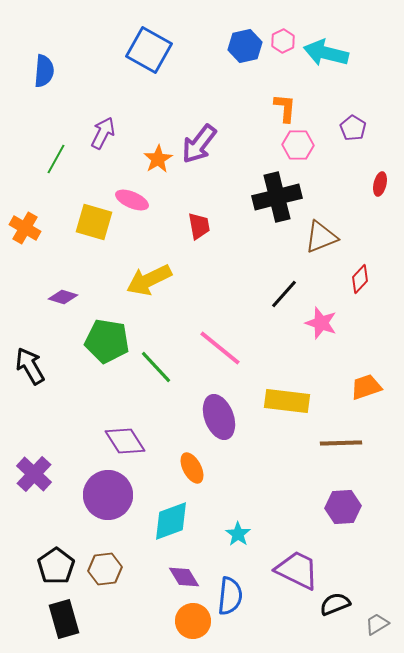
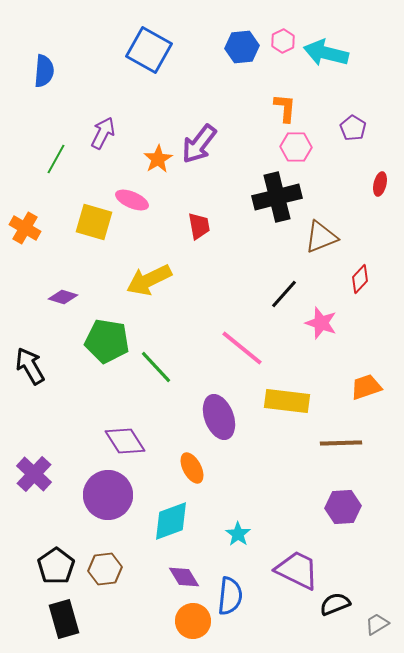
blue hexagon at (245, 46): moved 3 px left, 1 px down; rotated 8 degrees clockwise
pink hexagon at (298, 145): moved 2 px left, 2 px down
pink line at (220, 348): moved 22 px right
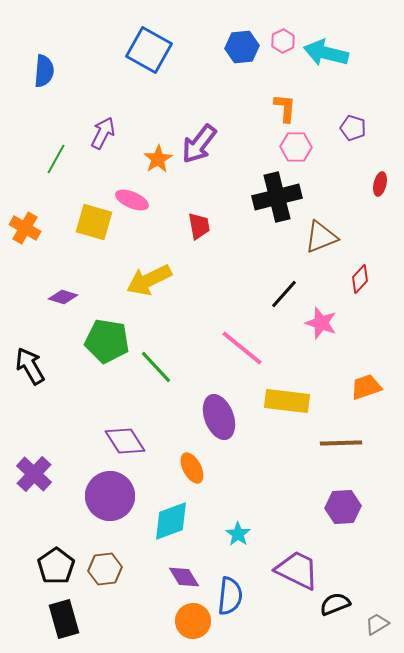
purple pentagon at (353, 128): rotated 15 degrees counterclockwise
purple circle at (108, 495): moved 2 px right, 1 px down
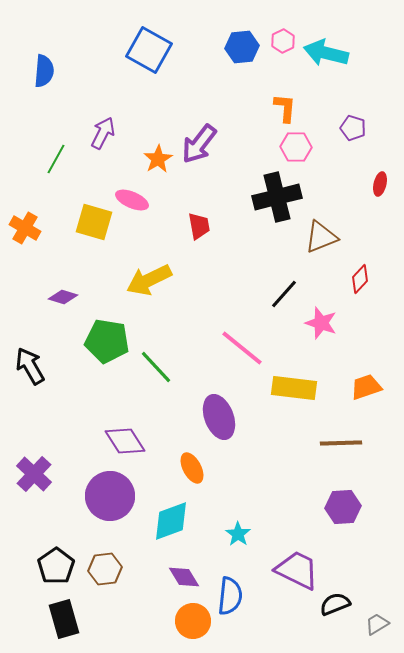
yellow rectangle at (287, 401): moved 7 px right, 13 px up
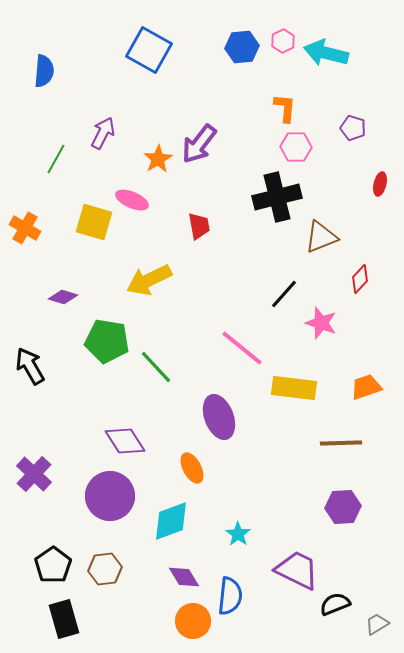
black pentagon at (56, 566): moved 3 px left, 1 px up
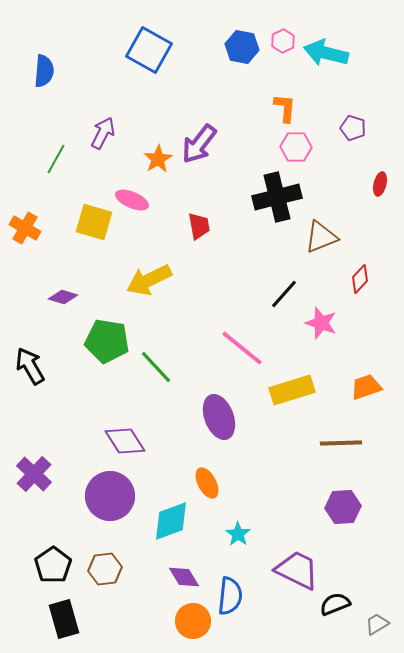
blue hexagon at (242, 47): rotated 16 degrees clockwise
yellow rectangle at (294, 388): moved 2 px left, 2 px down; rotated 24 degrees counterclockwise
orange ellipse at (192, 468): moved 15 px right, 15 px down
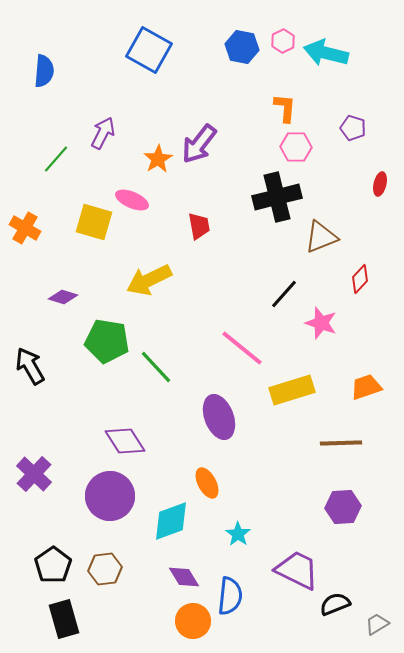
green line at (56, 159): rotated 12 degrees clockwise
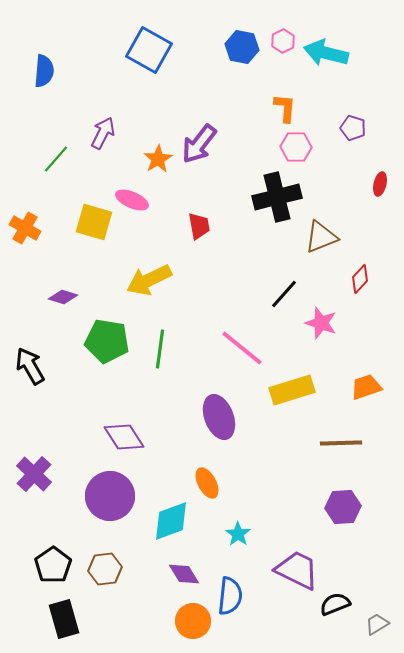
green line at (156, 367): moved 4 px right, 18 px up; rotated 51 degrees clockwise
purple diamond at (125, 441): moved 1 px left, 4 px up
purple diamond at (184, 577): moved 3 px up
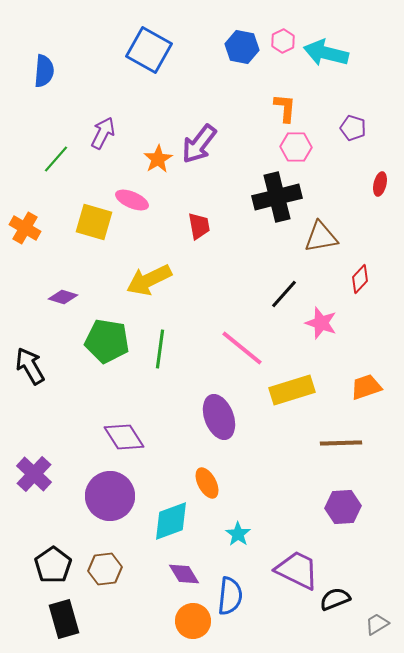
brown triangle at (321, 237): rotated 12 degrees clockwise
black semicircle at (335, 604): moved 5 px up
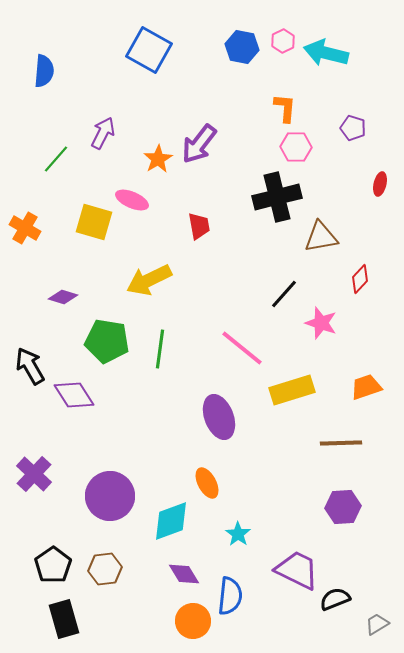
purple diamond at (124, 437): moved 50 px left, 42 px up
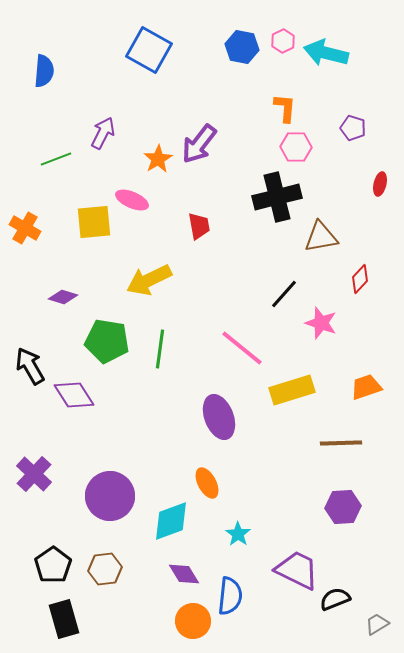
green line at (56, 159): rotated 28 degrees clockwise
yellow square at (94, 222): rotated 21 degrees counterclockwise
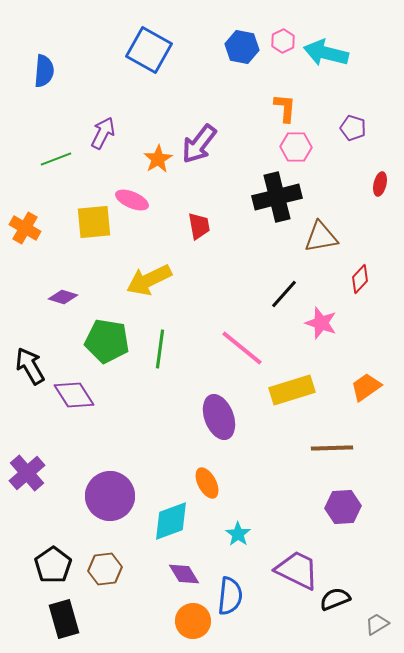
orange trapezoid at (366, 387): rotated 16 degrees counterclockwise
brown line at (341, 443): moved 9 px left, 5 px down
purple cross at (34, 474): moved 7 px left, 1 px up; rotated 6 degrees clockwise
